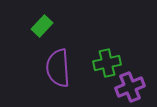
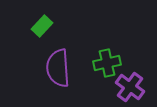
purple cross: rotated 32 degrees counterclockwise
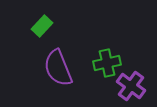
purple semicircle: rotated 18 degrees counterclockwise
purple cross: moved 1 px right, 1 px up
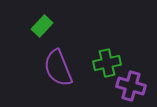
purple cross: rotated 20 degrees counterclockwise
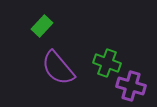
green cross: rotated 32 degrees clockwise
purple semicircle: rotated 18 degrees counterclockwise
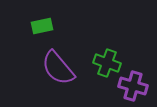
green rectangle: rotated 35 degrees clockwise
purple cross: moved 2 px right
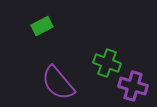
green rectangle: rotated 15 degrees counterclockwise
purple semicircle: moved 15 px down
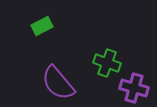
purple cross: moved 1 px right, 2 px down
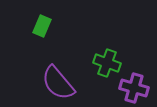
green rectangle: rotated 40 degrees counterclockwise
